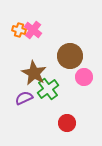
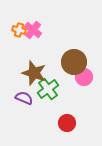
brown circle: moved 4 px right, 6 px down
brown star: rotated 10 degrees counterclockwise
purple semicircle: rotated 48 degrees clockwise
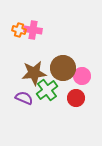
pink cross: rotated 30 degrees counterclockwise
brown circle: moved 11 px left, 6 px down
brown star: rotated 25 degrees counterclockwise
pink circle: moved 2 px left, 1 px up
green cross: moved 1 px left, 1 px down
red circle: moved 9 px right, 25 px up
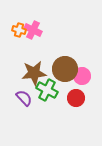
pink cross: rotated 18 degrees clockwise
brown circle: moved 2 px right, 1 px down
green cross: rotated 25 degrees counterclockwise
purple semicircle: rotated 24 degrees clockwise
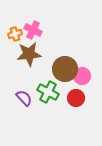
orange cross: moved 4 px left, 4 px down; rotated 32 degrees counterclockwise
brown star: moved 5 px left, 19 px up
green cross: moved 1 px right, 2 px down
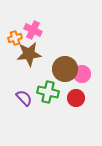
orange cross: moved 4 px down
pink circle: moved 2 px up
green cross: rotated 15 degrees counterclockwise
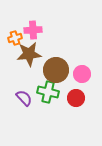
pink cross: rotated 30 degrees counterclockwise
brown circle: moved 9 px left, 1 px down
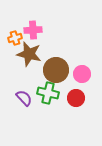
brown star: rotated 20 degrees clockwise
green cross: moved 1 px down
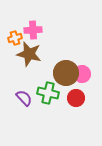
brown circle: moved 10 px right, 3 px down
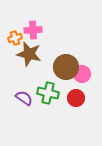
brown circle: moved 6 px up
purple semicircle: rotated 12 degrees counterclockwise
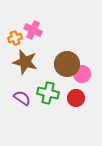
pink cross: rotated 30 degrees clockwise
brown star: moved 4 px left, 8 px down
brown circle: moved 1 px right, 3 px up
purple semicircle: moved 2 px left
